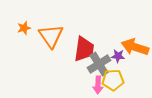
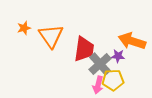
orange arrow: moved 3 px left, 6 px up
gray cross: moved 1 px right; rotated 10 degrees counterclockwise
pink arrow: rotated 12 degrees clockwise
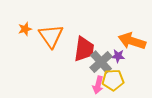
orange star: moved 1 px right, 1 px down
gray cross: moved 1 px right, 2 px up
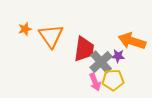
pink arrow: moved 3 px left, 3 px up; rotated 36 degrees counterclockwise
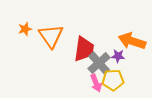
gray cross: moved 2 px left, 1 px down
pink arrow: moved 1 px right, 1 px down
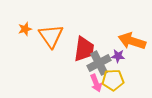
gray cross: rotated 15 degrees clockwise
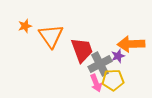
orange star: moved 3 px up
orange arrow: moved 1 px left, 3 px down; rotated 20 degrees counterclockwise
red trapezoid: moved 2 px left, 1 px down; rotated 28 degrees counterclockwise
purple star: rotated 24 degrees counterclockwise
gray cross: moved 1 px right, 1 px down
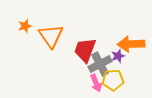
red trapezoid: moved 3 px right; rotated 140 degrees counterclockwise
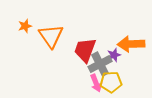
purple star: moved 4 px left, 1 px up
yellow pentagon: moved 2 px left, 2 px down
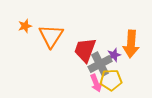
orange triangle: rotated 8 degrees clockwise
orange arrow: rotated 84 degrees counterclockwise
yellow pentagon: moved 2 px up
